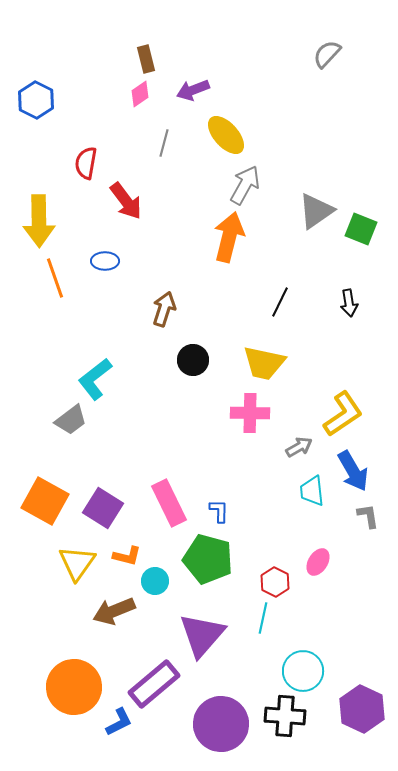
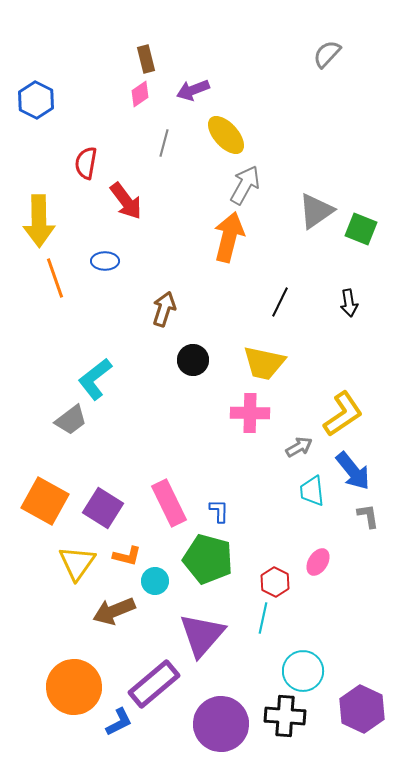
blue arrow at (353, 471): rotated 9 degrees counterclockwise
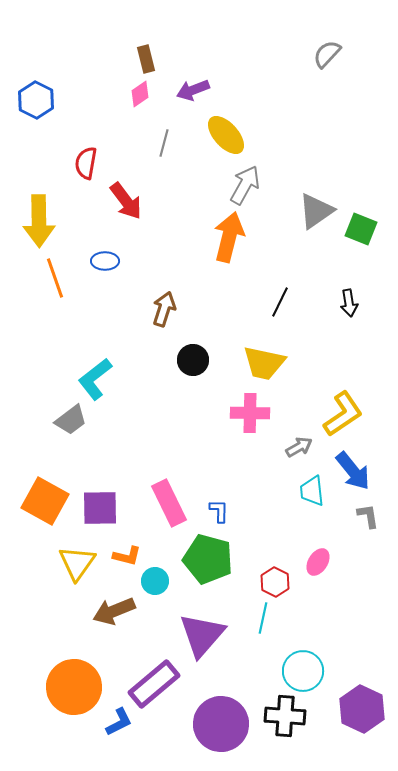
purple square at (103, 508): moved 3 px left; rotated 33 degrees counterclockwise
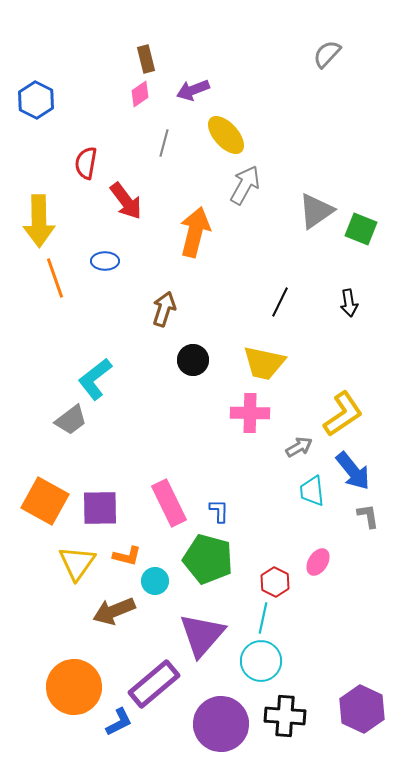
orange arrow at (229, 237): moved 34 px left, 5 px up
cyan circle at (303, 671): moved 42 px left, 10 px up
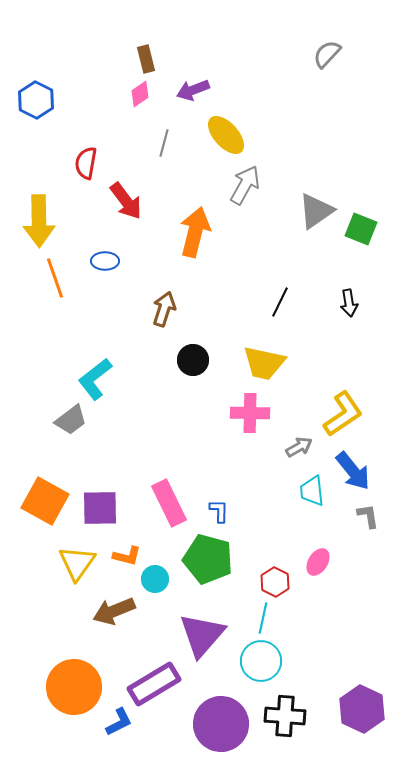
cyan circle at (155, 581): moved 2 px up
purple rectangle at (154, 684): rotated 9 degrees clockwise
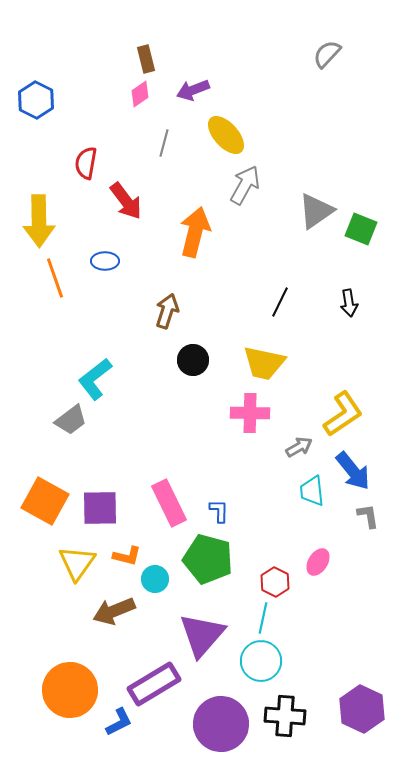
brown arrow at (164, 309): moved 3 px right, 2 px down
orange circle at (74, 687): moved 4 px left, 3 px down
